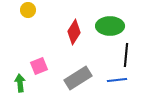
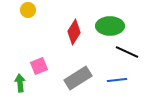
black line: moved 1 px right, 3 px up; rotated 70 degrees counterclockwise
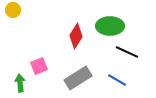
yellow circle: moved 15 px left
red diamond: moved 2 px right, 4 px down
blue line: rotated 36 degrees clockwise
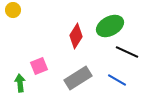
green ellipse: rotated 28 degrees counterclockwise
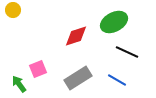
green ellipse: moved 4 px right, 4 px up
red diamond: rotated 40 degrees clockwise
pink square: moved 1 px left, 3 px down
green arrow: moved 1 px left, 1 px down; rotated 30 degrees counterclockwise
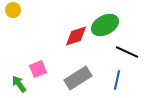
green ellipse: moved 9 px left, 3 px down
blue line: rotated 72 degrees clockwise
